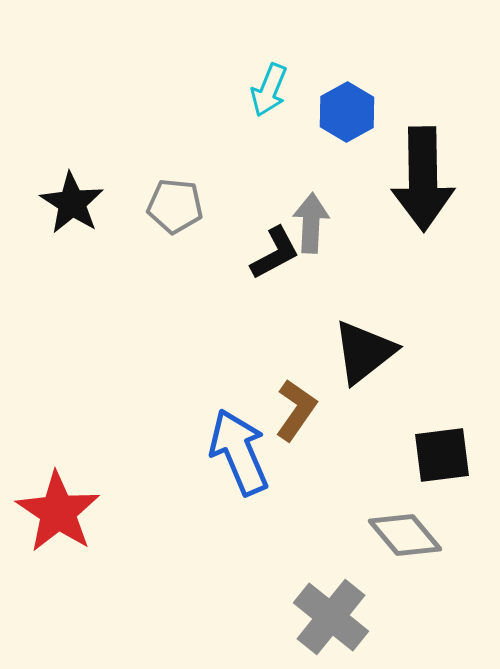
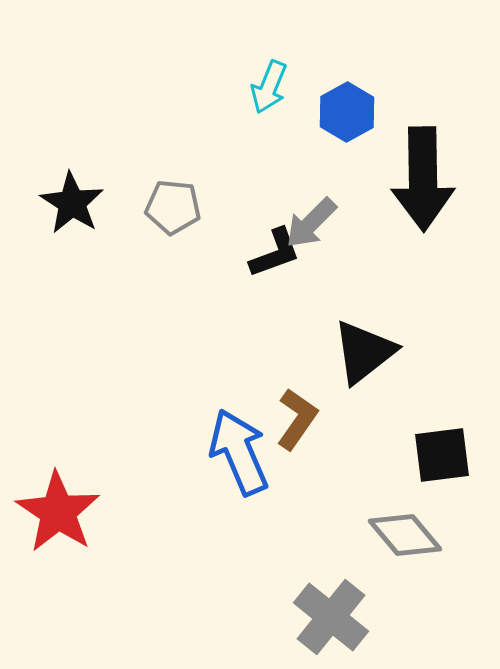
cyan arrow: moved 3 px up
gray pentagon: moved 2 px left, 1 px down
gray arrow: rotated 138 degrees counterclockwise
black L-shape: rotated 8 degrees clockwise
brown L-shape: moved 1 px right, 9 px down
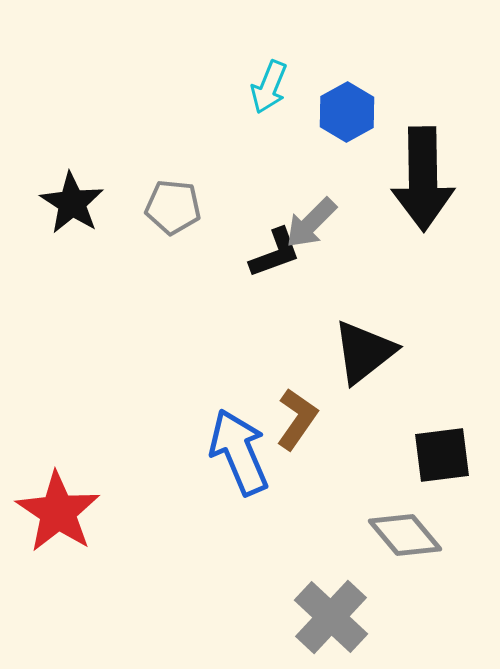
gray cross: rotated 4 degrees clockwise
